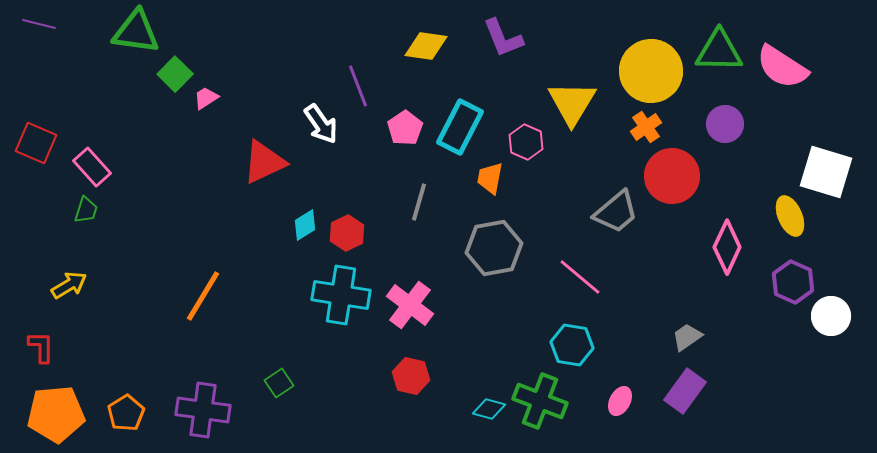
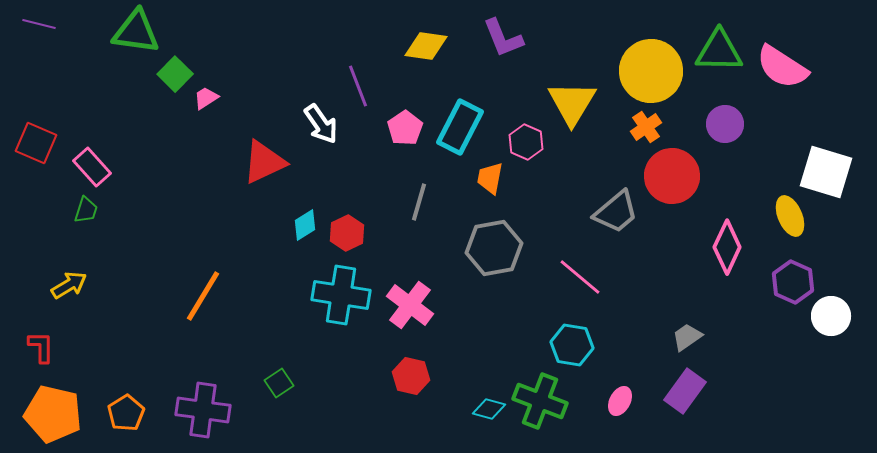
orange pentagon at (56, 414): moved 3 px left; rotated 18 degrees clockwise
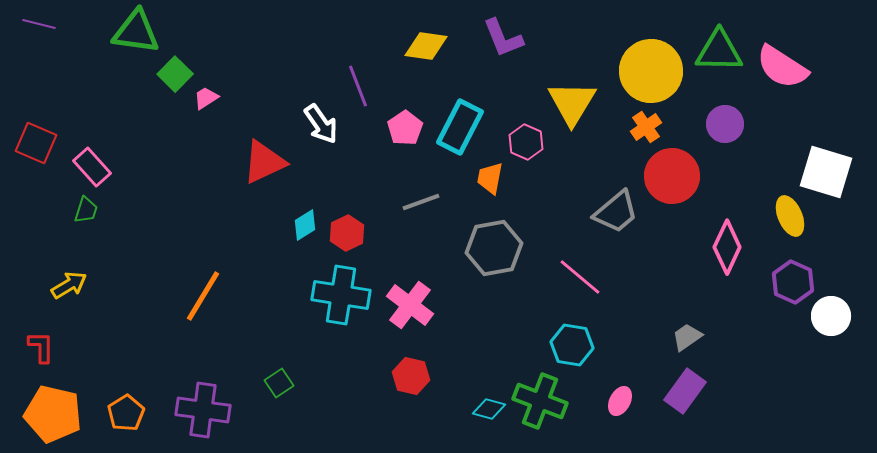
gray line at (419, 202): moved 2 px right; rotated 54 degrees clockwise
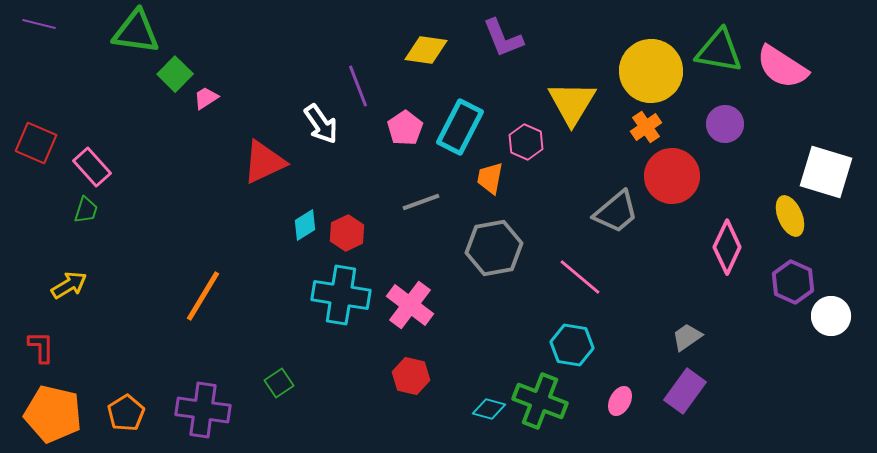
yellow diamond at (426, 46): moved 4 px down
green triangle at (719, 51): rotated 9 degrees clockwise
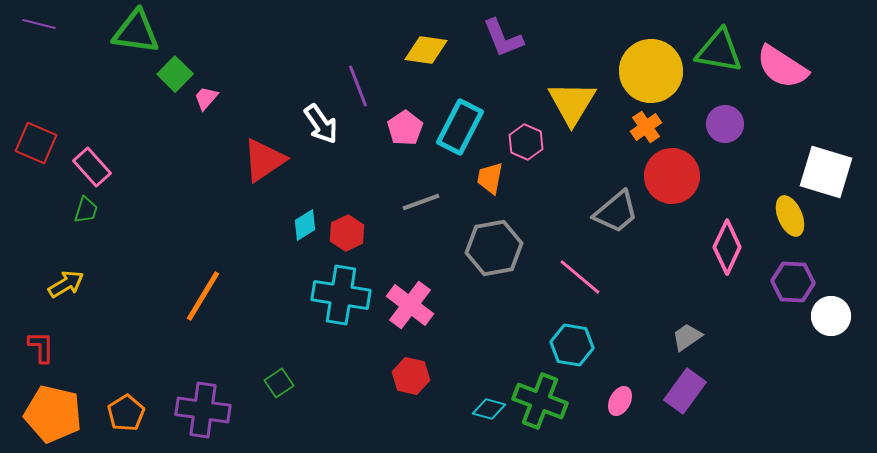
pink trapezoid at (206, 98): rotated 16 degrees counterclockwise
red triangle at (264, 162): moved 2 px up; rotated 9 degrees counterclockwise
purple hexagon at (793, 282): rotated 21 degrees counterclockwise
yellow arrow at (69, 285): moved 3 px left, 1 px up
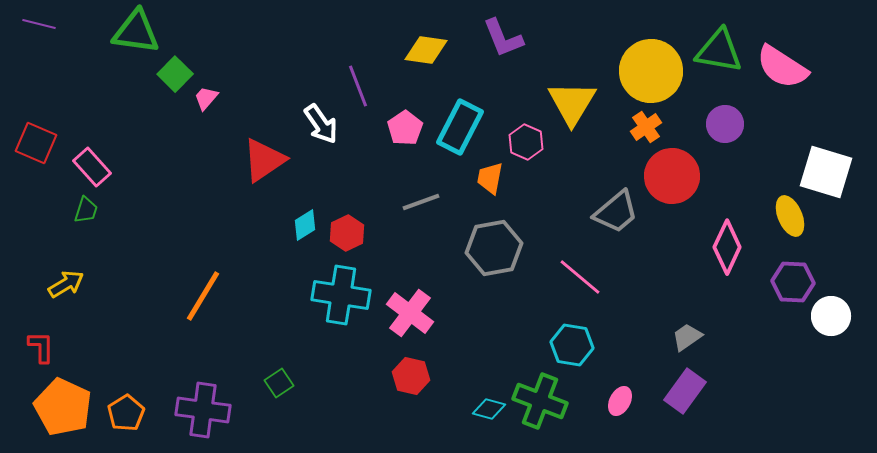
pink cross at (410, 305): moved 8 px down
orange pentagon at (53, 414): moved 10 px right, 7 px up; rotated 12 degrees clockwise
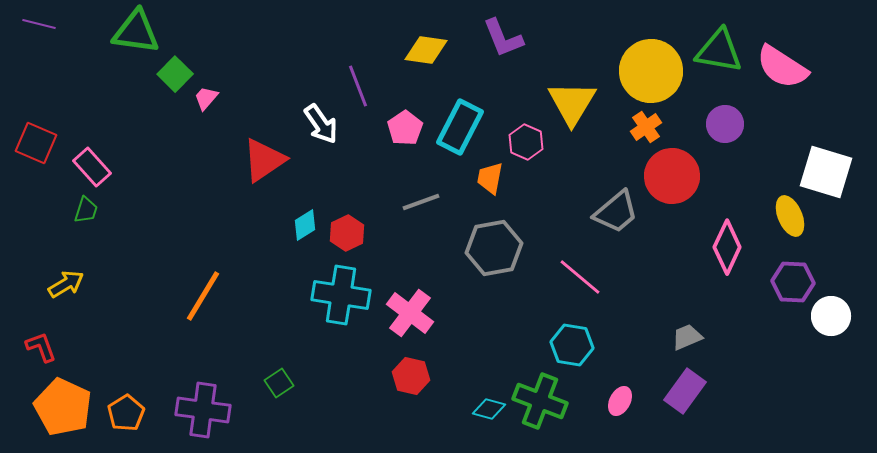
gray trapezoid at (687, 337): rotated 12 degrees clockwise
red L-shape at (41, 347): rotated 20 degrees counterclockwise
